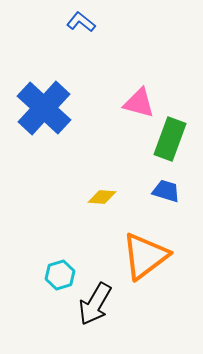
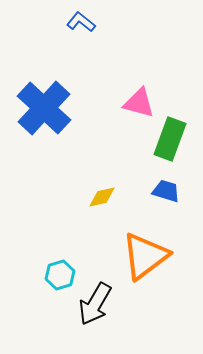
yellow diamond: rotated 16 degrees counterclockwise
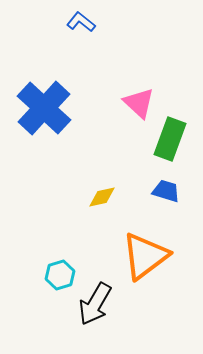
pink triangle: rotated 28 degrees clockwise
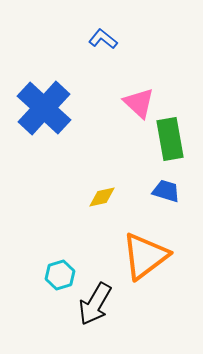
blue L-shape: moved 22 px right, 17 px down
green rectangle: rotated 30 degrees counterclockwise
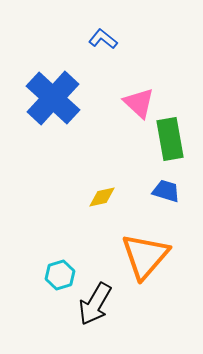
blue cross: moved 9 px right, 10 px up
orange triangle: rotated 12 degrees counterclockwise
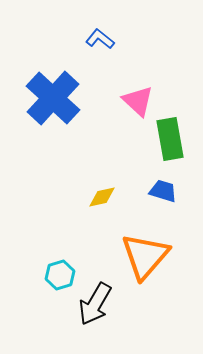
blue L-shape: moved 3 px left
pink triangle: moved 1 px left, 2 px up
blue trapezoid: moved 3 px left
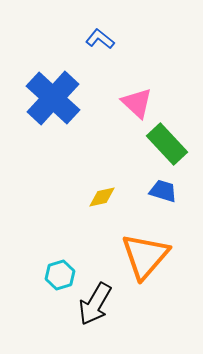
pink triangle: moved 1 px left, 2 px down
green rectangle: moved 3 px left, 5 px down; rotated 33 degrees counterclockwise
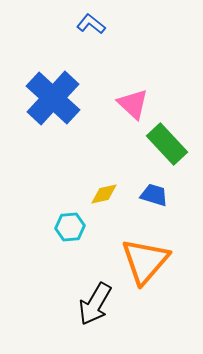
blue L-shape: moved 9 px left, 15 px up
pink triangle: moved 4 px left, 1 px down
blue trapezoid: moved 9 px left, 4 px down
yellow diamond: moved 2 px right, 3 px up
orange triangle: moved 5 px down
cyan hexagon: moved 10 px right, 48 px up; rotated 12 degrees clockwise
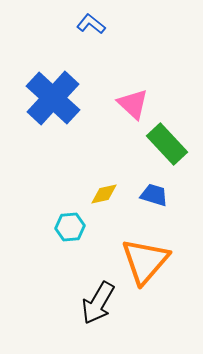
black arrow: moved 3 px right, 1 px up
